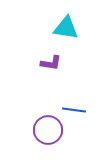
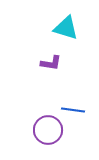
cyan triangle: rotated 8 degrees clockwise
blue line: moved 1 px left
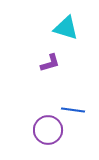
purple L-shape: moved 1 px left; rotated 25 degrees counterclockwise
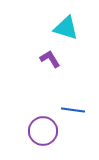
purple L-shape: moved 4 px up; rotated 105 degrees counterclockwise
purple circle: moved 5 px left, 1 px down
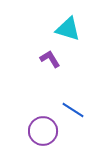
cyan triangle: moved 2 px right, 1 px down
blue line: rotated 25 degrees clockwise
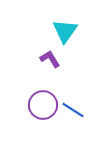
cyan triangle: moved 3 px left, 2 px down; rotated 48 degrees clockwise
purple circle: moved 26 px up
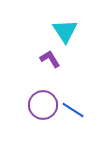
cyan triangle: rotated 8 degrees counterclockwise
